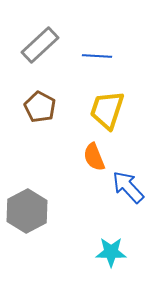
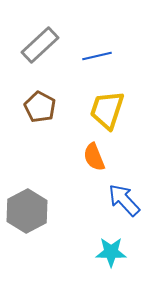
blue line: rotated 16 degrees counterclockwise
blue arrow: moved 4 px left, 13 px down
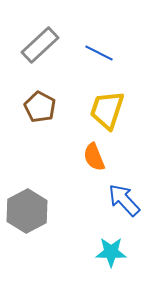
blue line: moved 2 px right, 3 px up; rotated 40 degrees clockwise
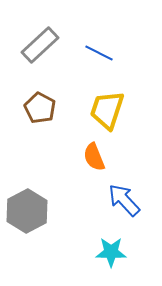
brown pentagon: moved 1 px down
